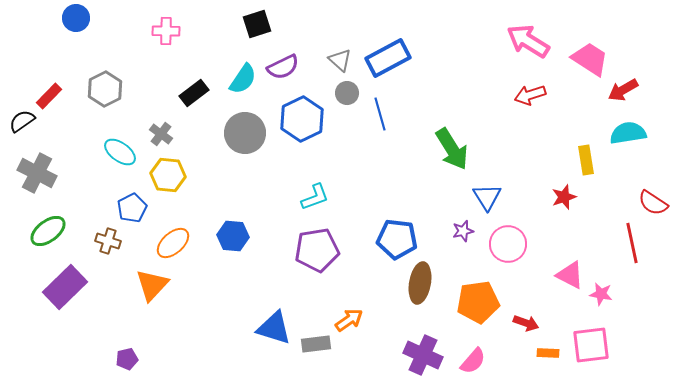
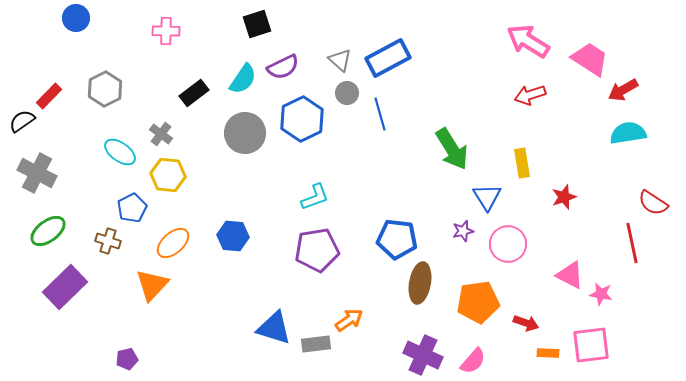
yellow rectangle at (586, 160): moved 64 px left, 3 px down
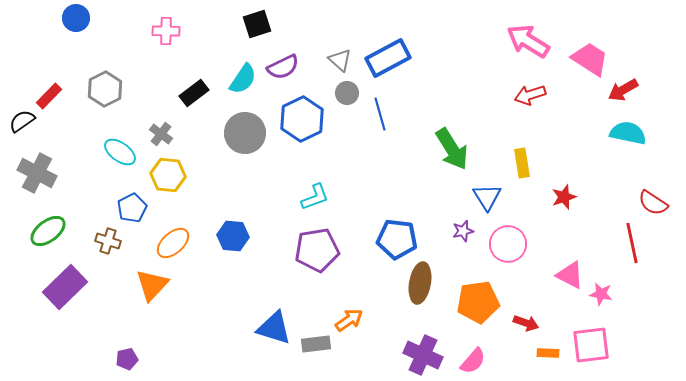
cyan semicircle at (628, 133): rotated 21 degrees clockwise
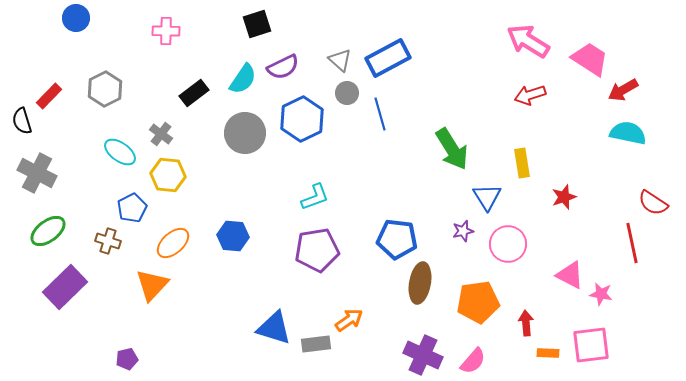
black semicircle at (22, 121): rotated 72 degrees counterclockwise
red arrow at (526, 323): rotated 115 degrees counterclockwise
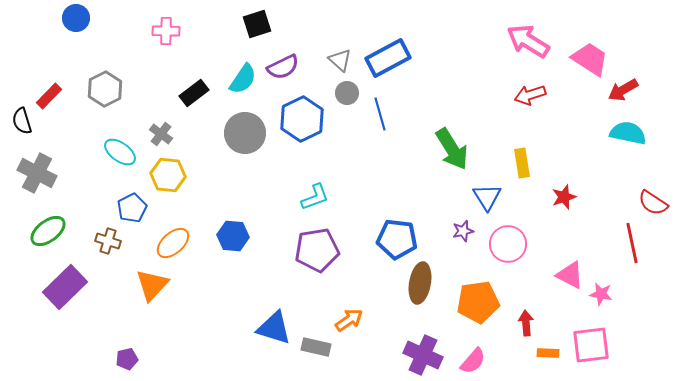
gray rectangle at (316, 344): moved 3 px down; rotated 20 degrees clockwise
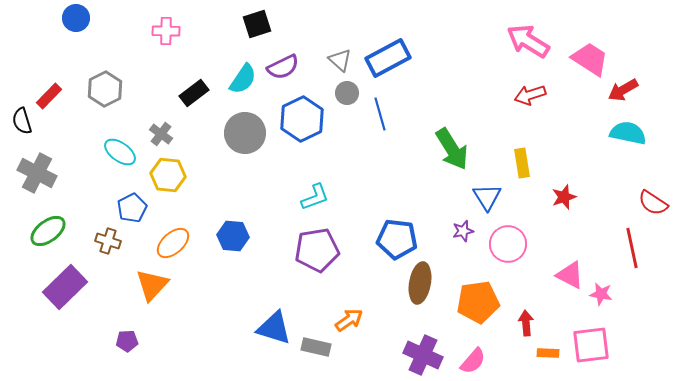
red line at (632, 243): moved 5 px down
purple pentagon at (127, 359): moved 18 px up; rotated 10 degrees clockwise
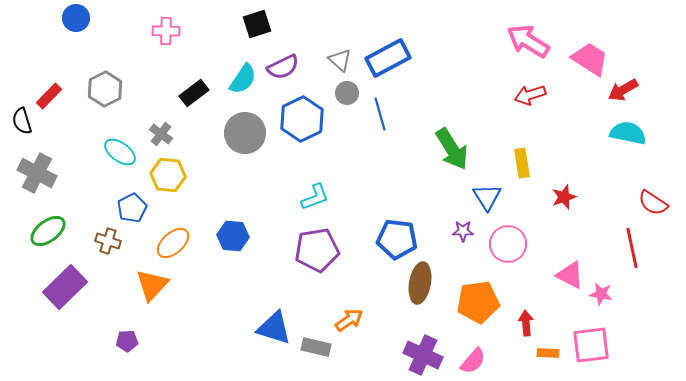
purple star at (463, 231): rotated 15 degrees clockwise
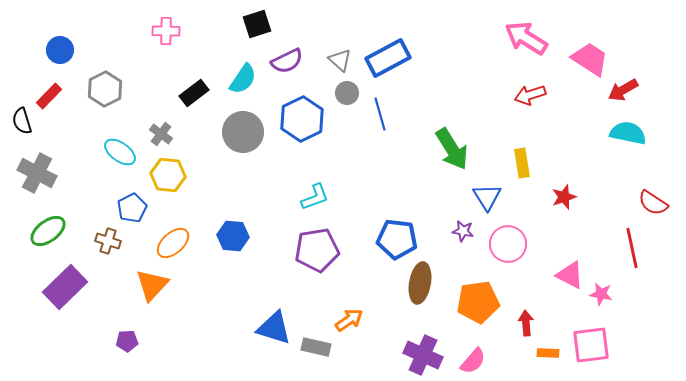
blue circle at (76, 18): moved 16 px left, 32 px down
pink arrow at (528, 41): moved 2 px left, 3 px up
purple semicircle at (283, 67): moved 4 px right, 6 px up
gray circle at (245, 133): moved 2 px left, 1 px up
purple star at (463, 231): rotated 10 degrees clockwise
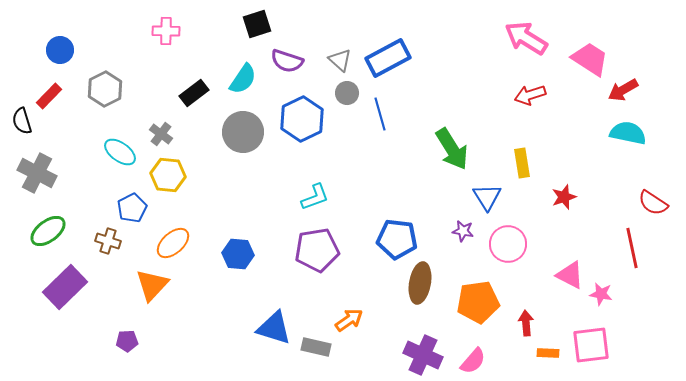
purple semicircle at (287, 61): rotated 44 degrees clockwise
blue hexagon at (233, 236): moved 5 px right, 18 px down
